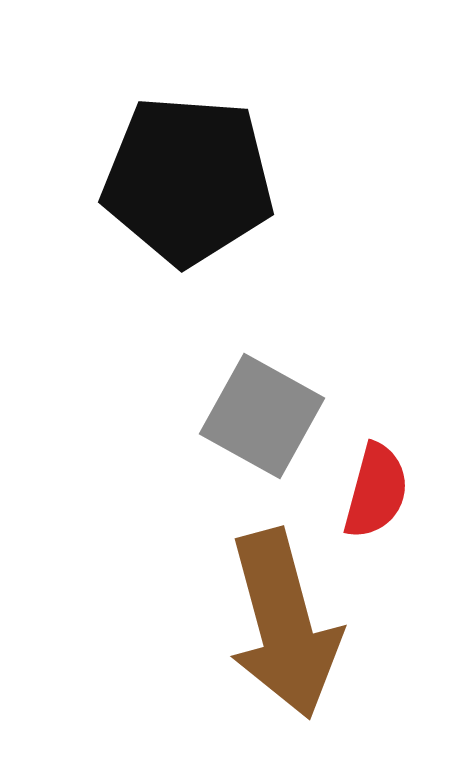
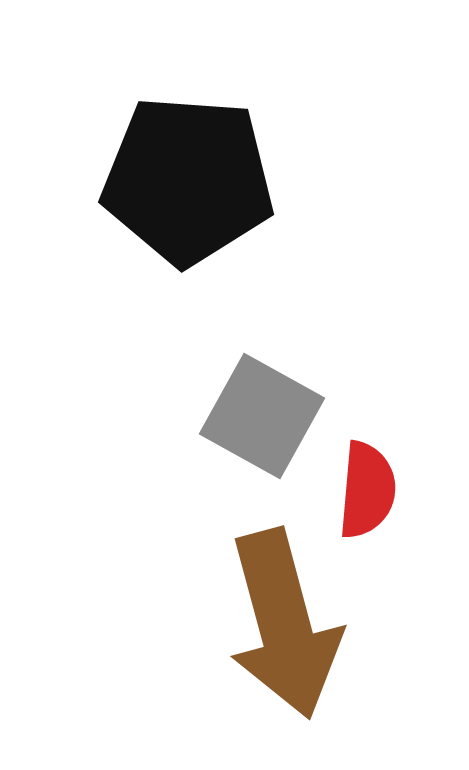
red semicircle: moved 9 px left, 1 px up; rotated 10 degrees counterclockwise
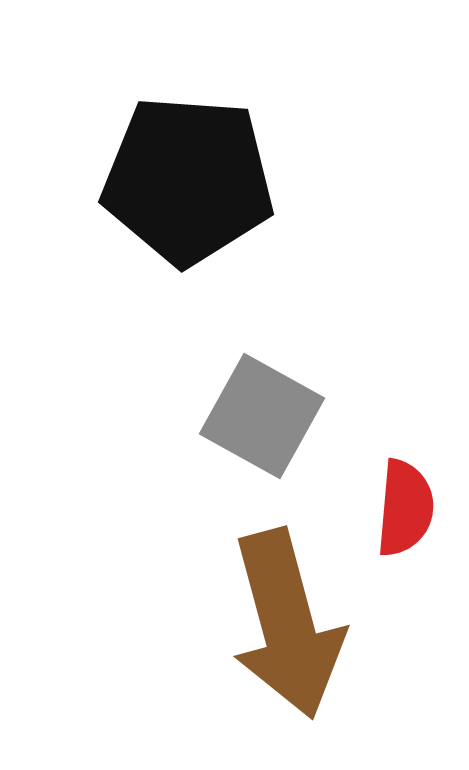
red semicircle: moved 38 px right, 18 px down
brown arrow: moved 3 px right
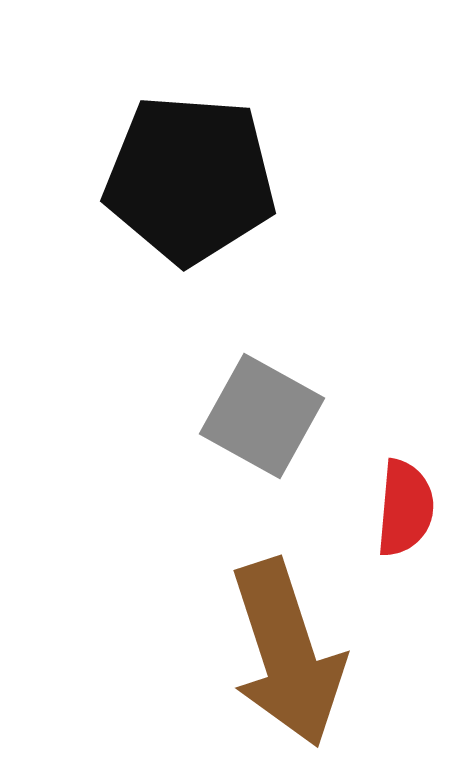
black pentagon: moved 2 px right, 1 px up
brown arrow: moved 29 px down; rotated 3 degrees counterclockwise
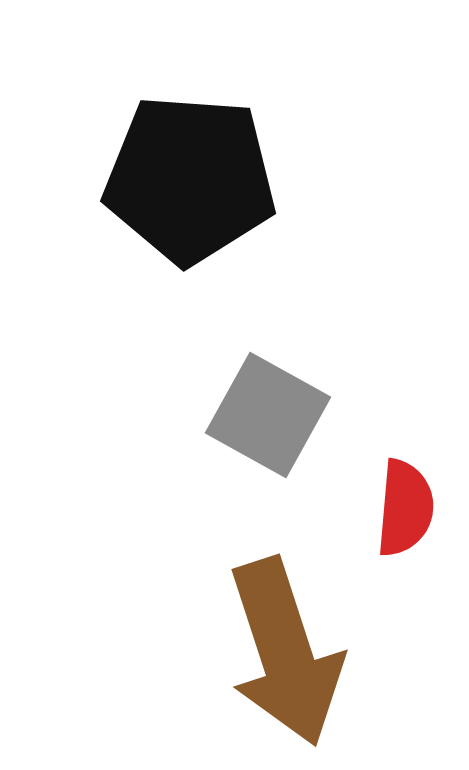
gray square: moved 6 px right, 1 px up
brown arrow: moved 2 px left, 1 px up
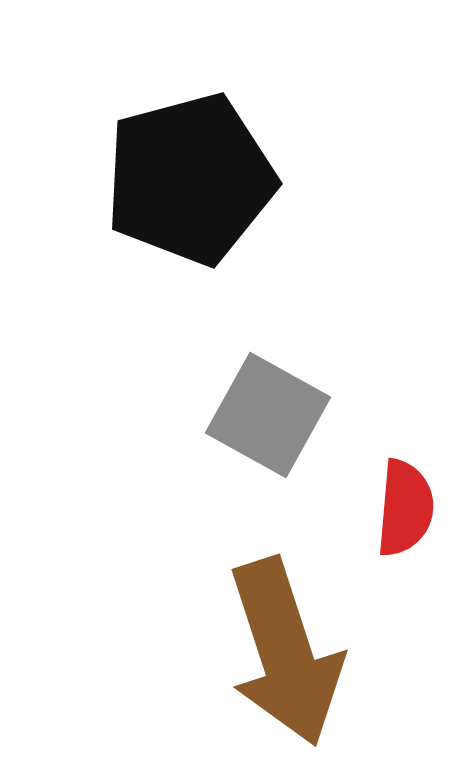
black pentagon: rotated 19 degrees counterclockwise
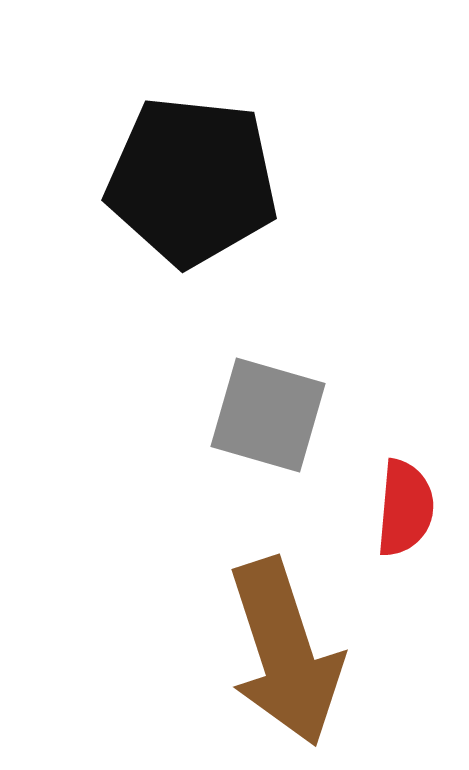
black pentagon: moved 2 px right, 2 px down; rotated 21 degrees clockwise
gray square: rotated 13 degrees counterclockwise
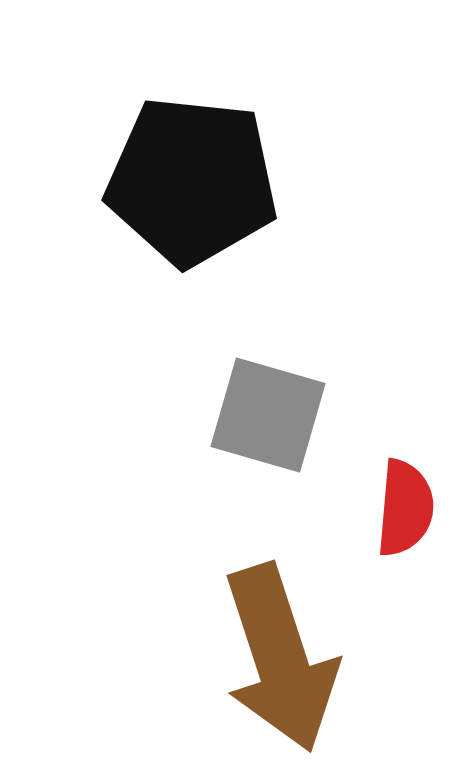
brown arrow: moved 5 px left, 6 px down
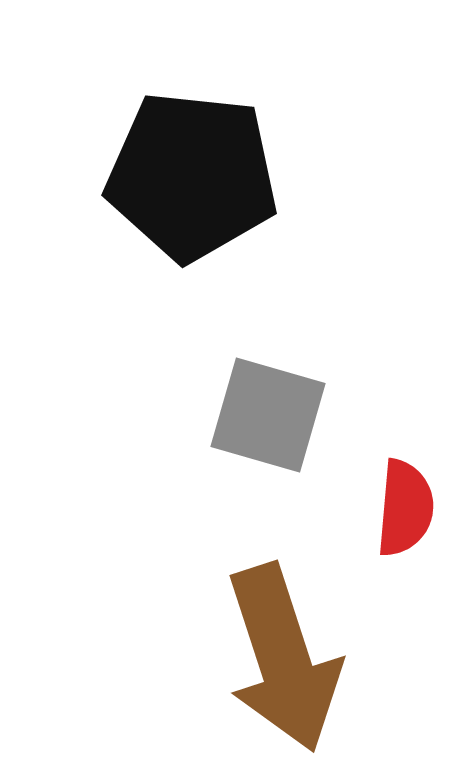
black pentagon: moved 5 px up
brown arrow: moved 3 px right
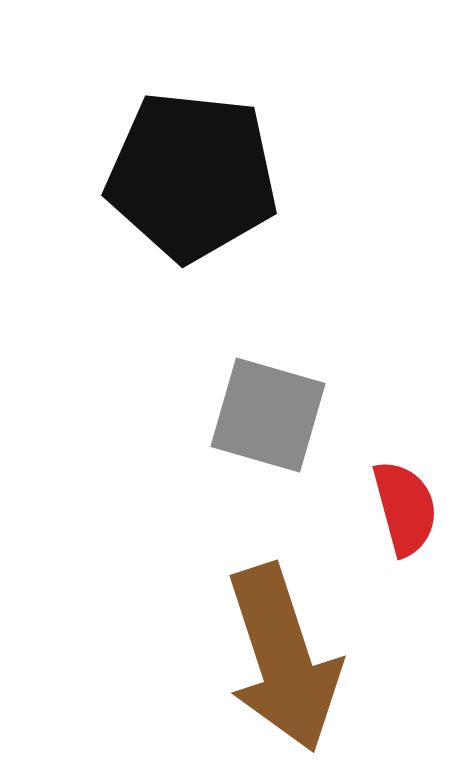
red semicircle: rotated 20 degrees counterclockwise
